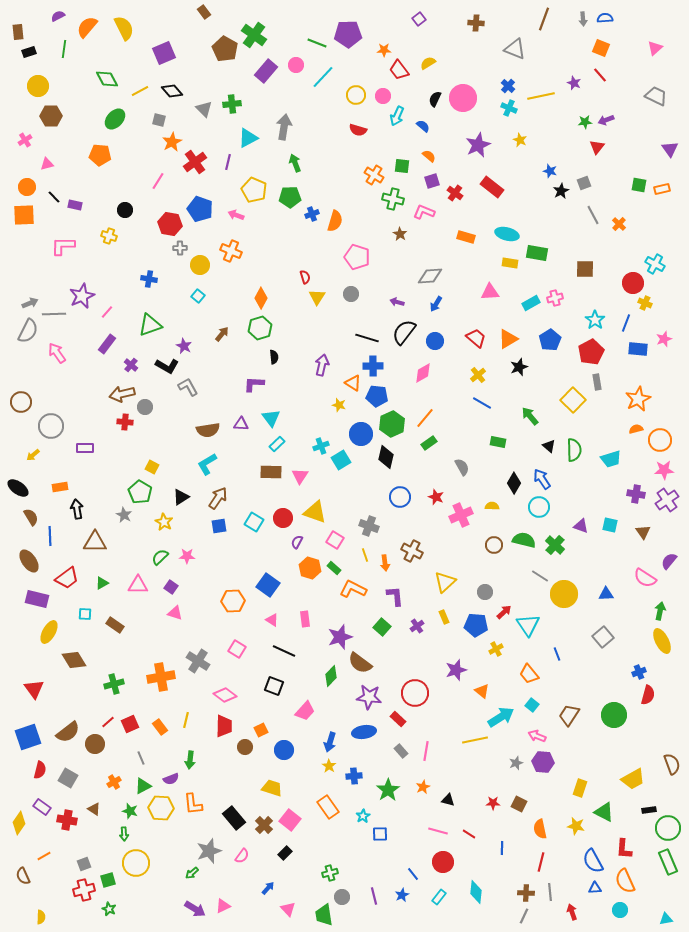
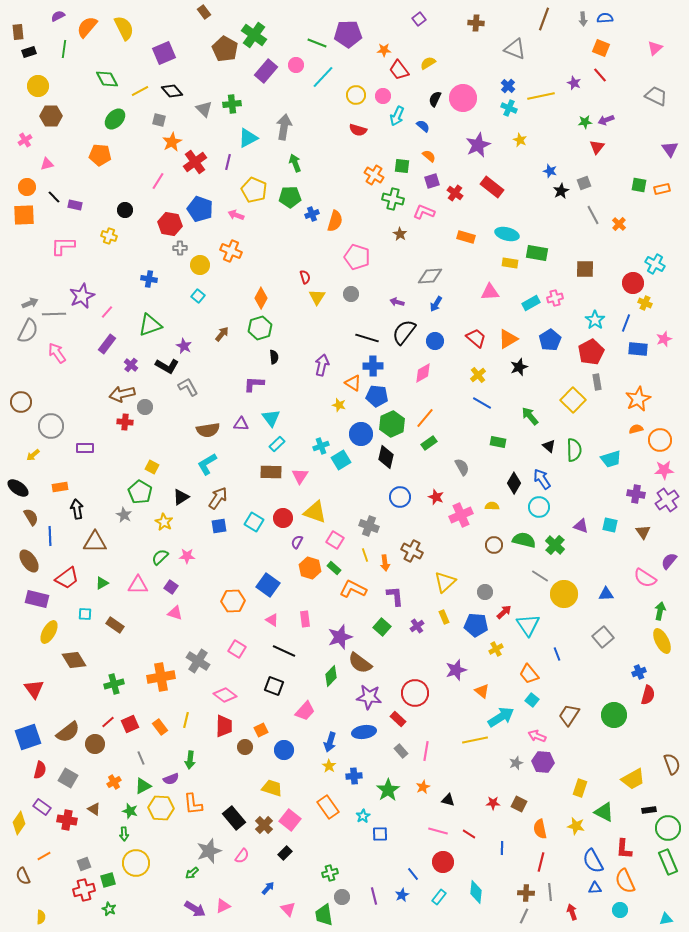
cyan square at (532, 705): moved 5 px up
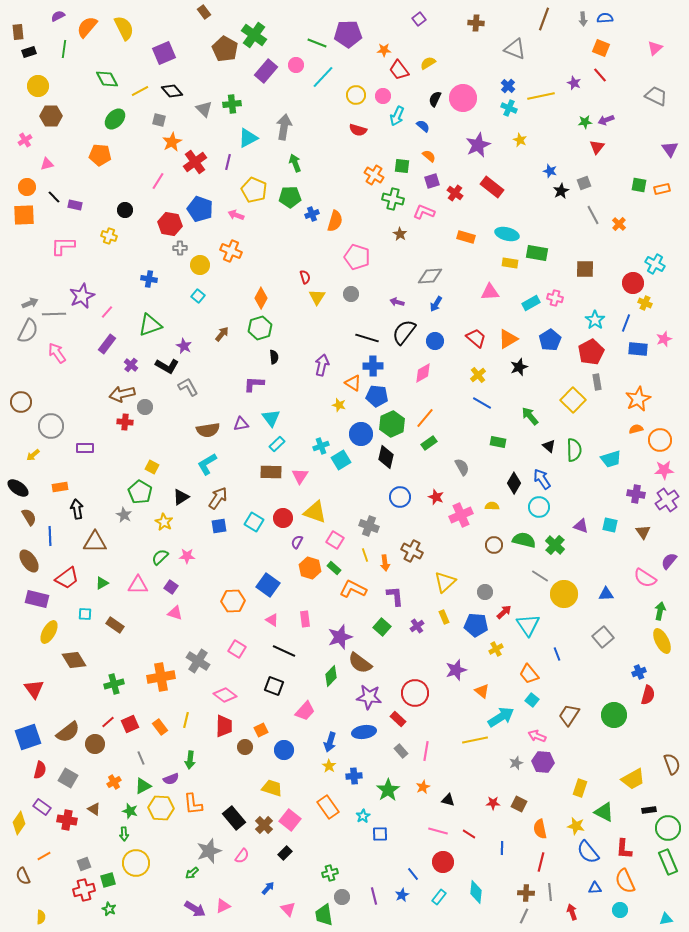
pink cross at (555, 298): rotated 28 degrees clockwise
purple triangle at (241, 424): rotated 14 degrees counterclockwise
brown semicircle at (31, 517): moved 2 px left
blue semicircle at (593, 861): moved 5 px left, 9 px up; rotated 10 degrees counterclockwise
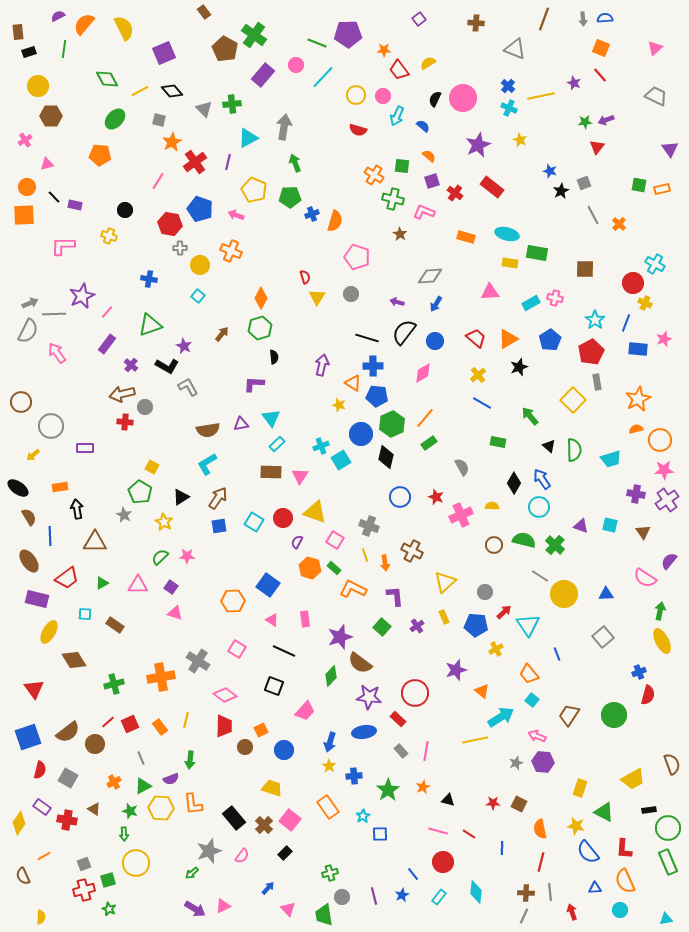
orange semicircle at (87, 27): moved 3 px left, 3 px up
purple rectangle at (266, 71): moved 3 px left, 4 px down
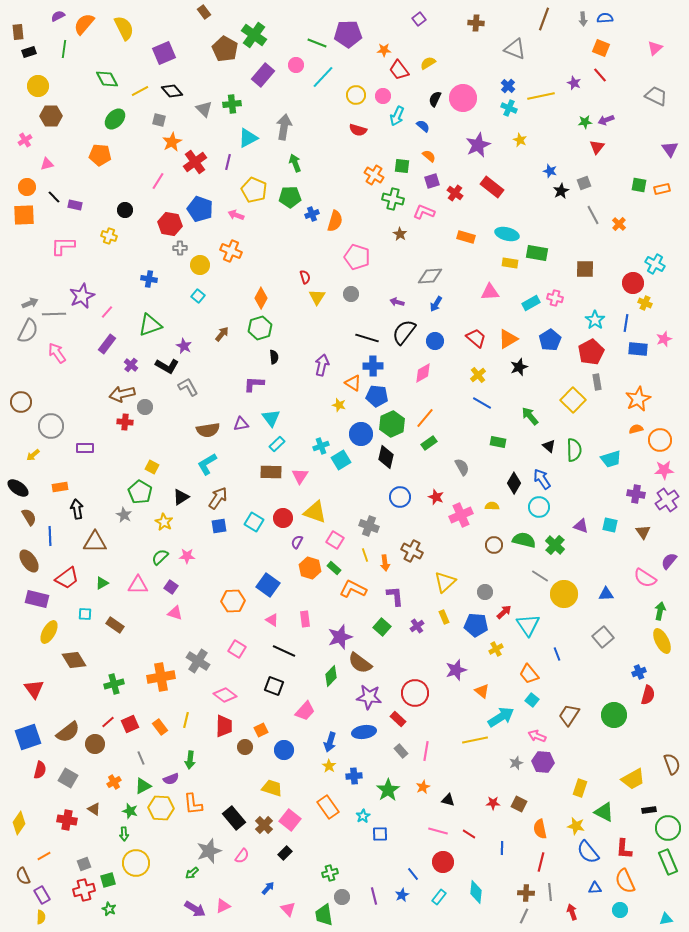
blue line at (626, 323): rotated 12 degrees counterclockwise
purple rectangle at (42, 807): moved 88 px down; rotated 24 degrees clockwise
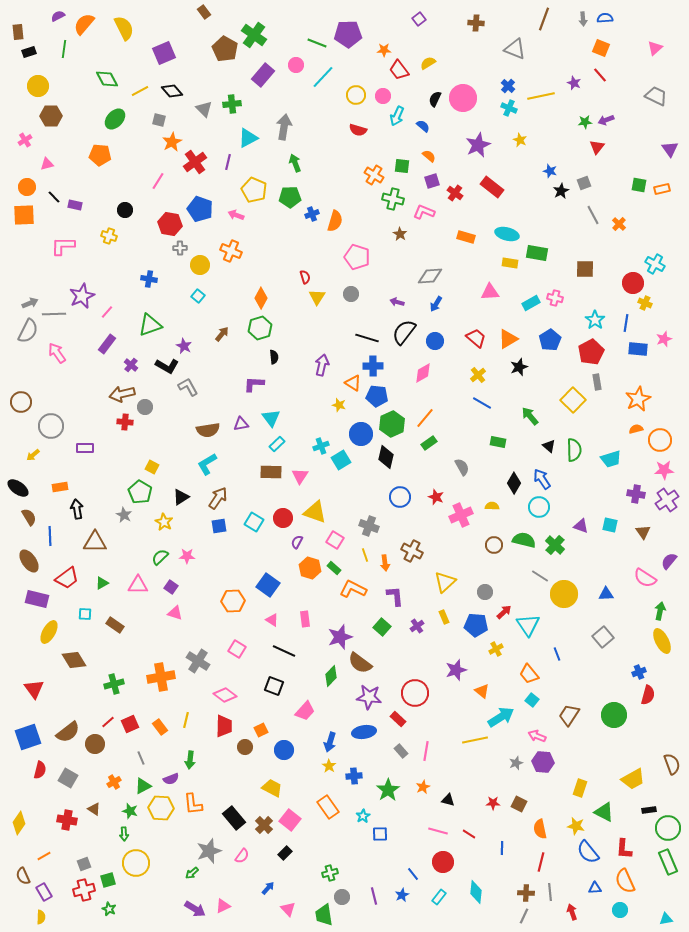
yellow trapezoid at (272, 788): rotated 10 degrees clockwise
purple rectangle at (42, 895): moved 2 px right, 3 px up
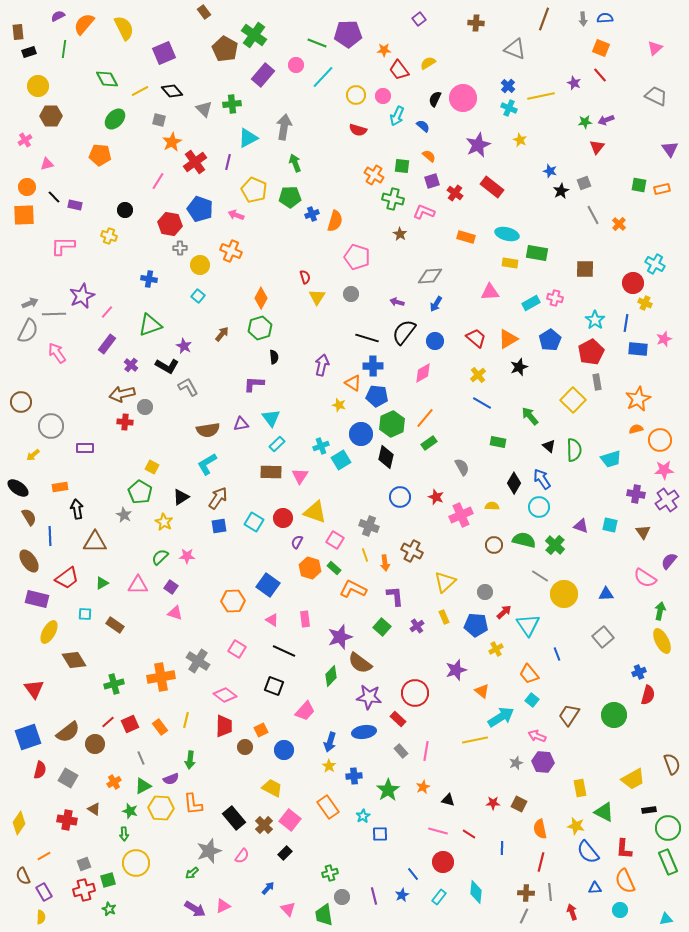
yellow rectangle at (580, 788): rotated 30 degrees counterclockwise
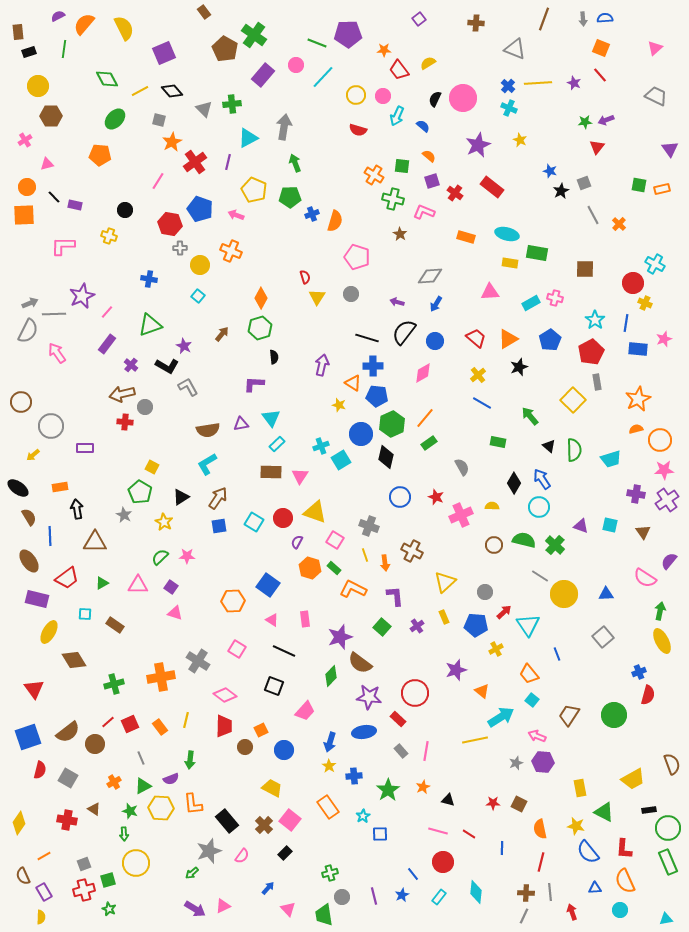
yellow line at (541, 96): moved 3 px left, 13 px up; rotated 8 degrees clockwise
black rectangle at (234, 818): moved 7 px left, 3 px down
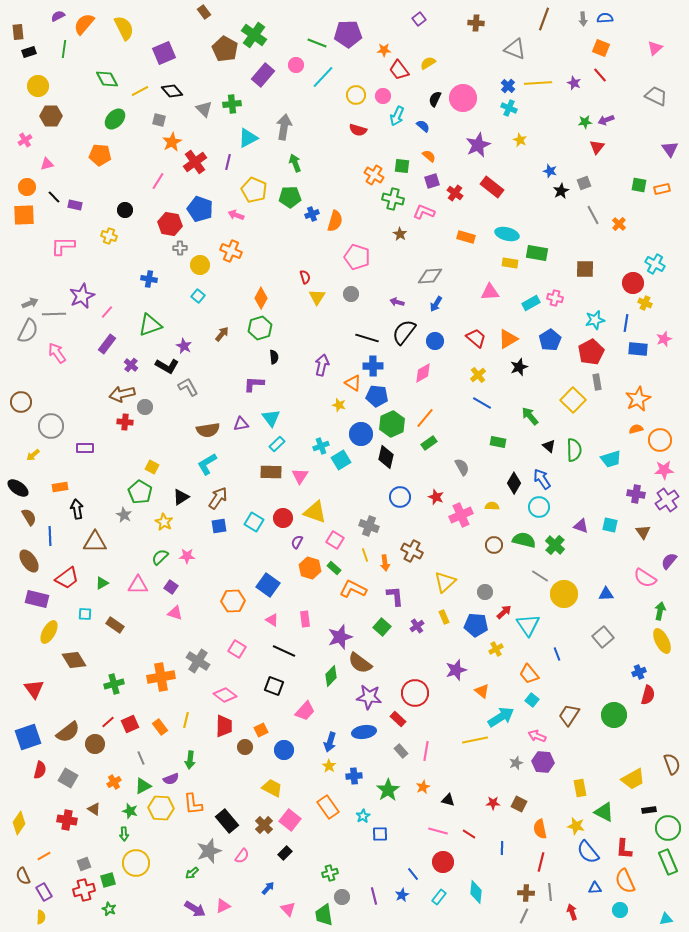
cyan star at (595, 320): rotated 24 degrees clockwise
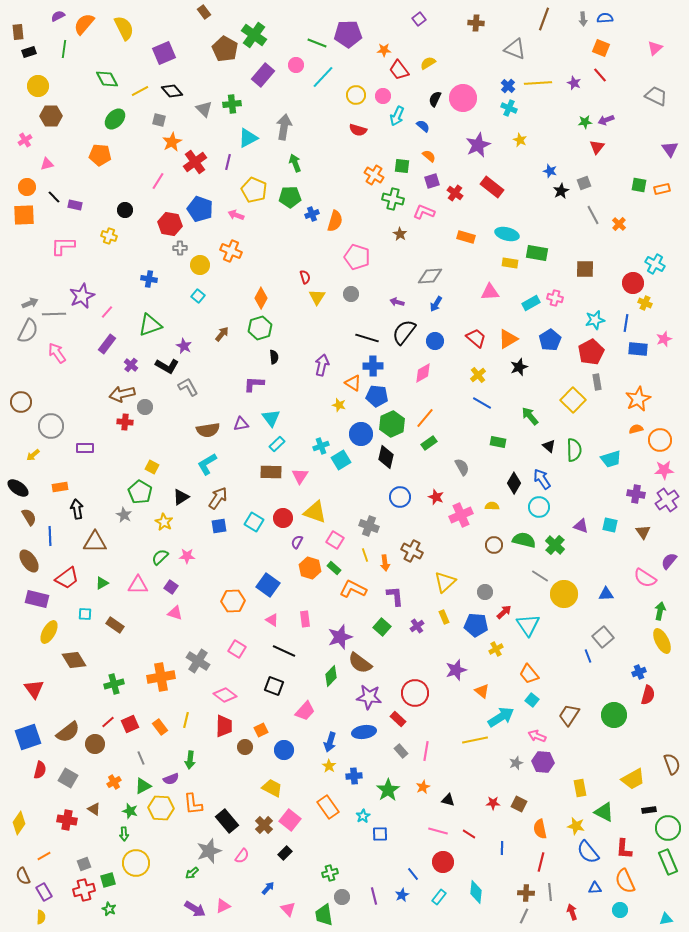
blue line at (557, 654): moved 31 px right, 2 px down
